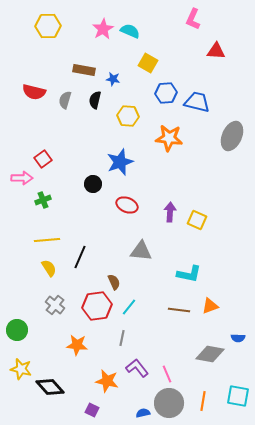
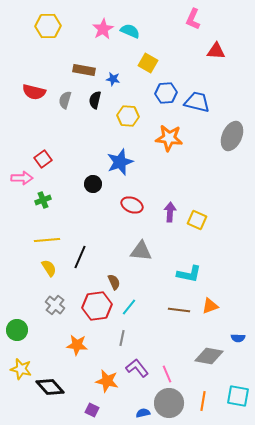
red ellipse at (127, 205): moved 5 px right
gray diamond at (210, 354): moved 1 px left, 2 px down
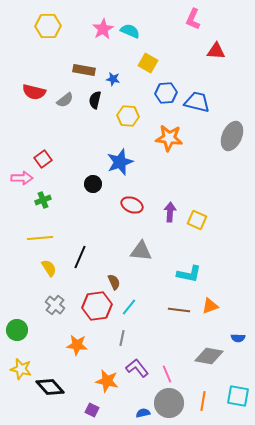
gray semicircle at (65, 100): rotated 144 degrees counterclockwise
yellow line at (47, 240): moved 7 px left, 2 px up
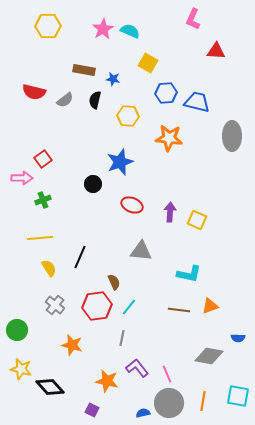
gray ellipse at (232, 136): rotated 24 degrees counterclockwise
orange star at (77, 345): moved 5 px left; rotated 10 degrees clockwise
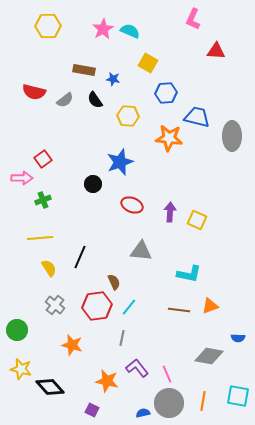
black semicircle at (95, 100): rotated 48 degrees counterclockwise
blue trapezoid at (197, 102): moved 15 px down
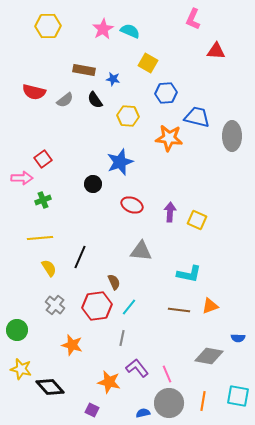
orange star at (107, 381): moved 2 px right, 1 px down
